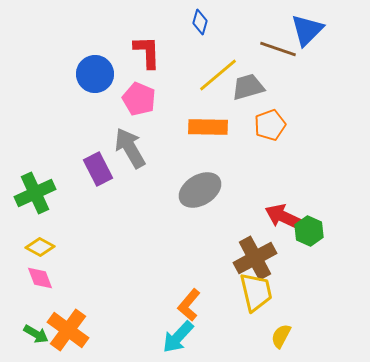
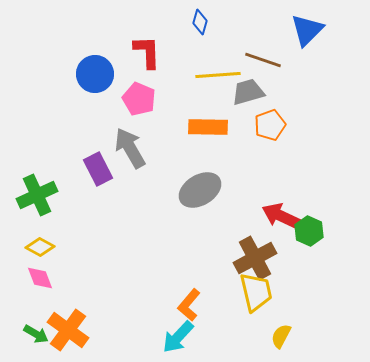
brown line: moved 15 px left, 11 px down
yellow line: rotated 36 degrees clockwise
gray trapezoid: moved 5 px down
green cross: moved 2 px right, 2 px down
red arrow: moved 3 px left, 1 px up
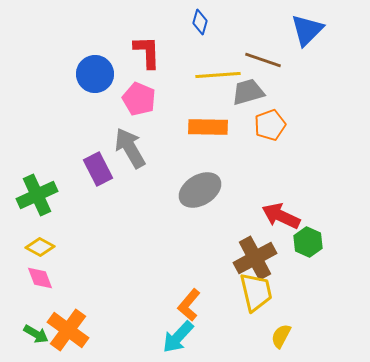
green hexagon: moved 1 px left, 11 px down
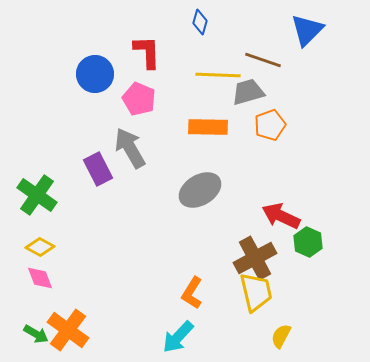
yellow line: rotated 6 degrees clockwise
green cross: rotated 30 degrees counterclockwise
orange L-shape: moved 3 px right, 12 px up; rotated 8 degrees counterclockwise
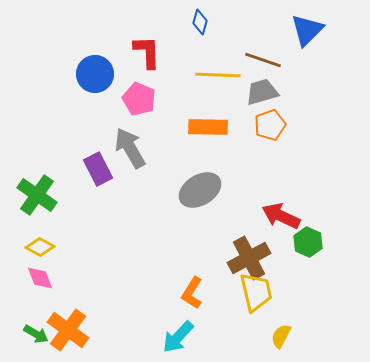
gray trapezoid: moved 14 px right
brown cross: moved 6 px left
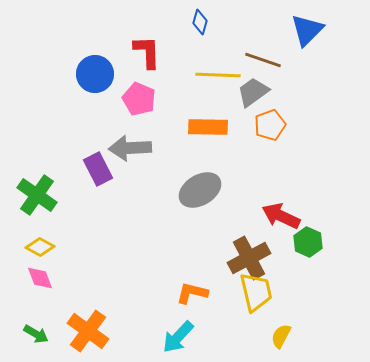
gray trapezoid: moved 9 px left; rotated 20 degrees counterclockwise
gray arrow: rotated 63 degrees counterclockwise
orange L-shape: rotated 72 degrees clockwise
orange cross: moved 20 px right, 1 px down
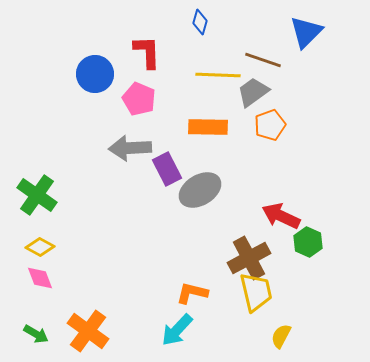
blue triangle: moved 1 px left, 2 px down
purple rectangle: moved 69 px right
cyan arrow: moved 1 px left, 7 px up
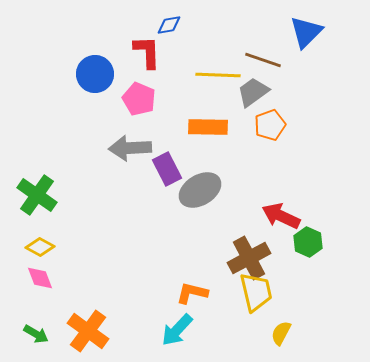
blue diamond: moved 31 px left, 3 px down; rotated 65 degrees clockwise
yellow semicircle: moved 3 px up
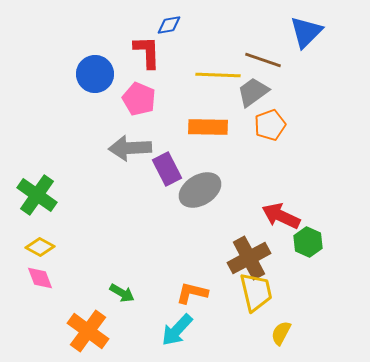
green arrow: moved 86 px right, 41 px up
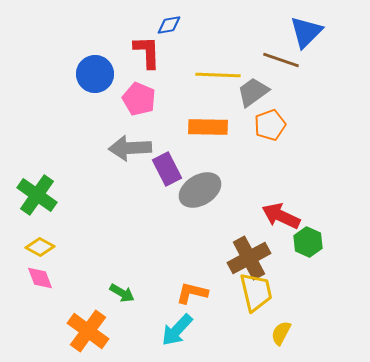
brown line: moved 18 px right
